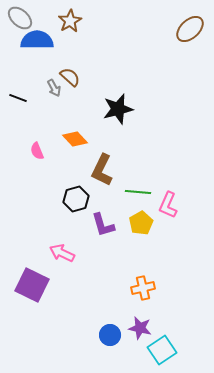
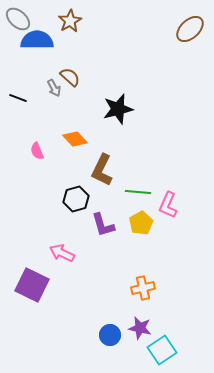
gray ellipse: moved 2 px left, 1 px down
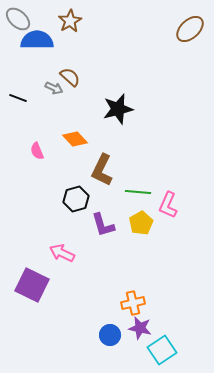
gray arrow: rotated 36 degrees counterclockwise
orange cross: moved 10 px left, 15 px down
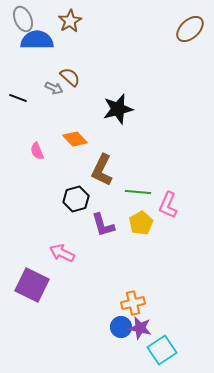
gray ellipse: moved 5 px right; rotated 25 degrees clockwise
blue circle: moved 11 px right, 8 px up
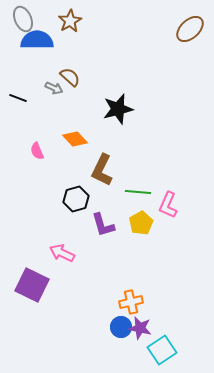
orange cross: moved 2 px left, 1 px up
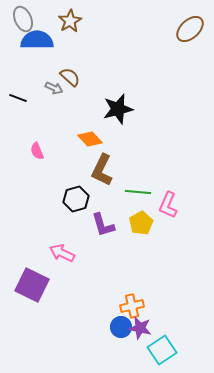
orange diamond: moved 15 px right
orange cross: moved 1 px right, 4 px down
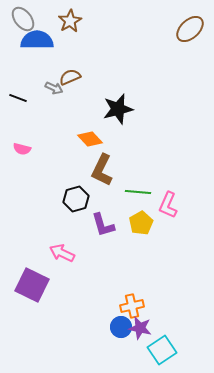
gray ellipse: rotated 15 degrees counterclockwise
brown semicircle: rotated 65 degrees counterclockwise
pink semicircle: moved 15 px left, 2 px up; rotated 54 degrees counterclockwise
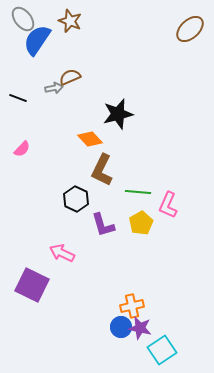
brown star: rotated 20 degrees counterclockwise
blue semicircle: rotated 56 degrees counterclockwise
gray arrow: rotated 36 degrees counterclockwise
black star: moved 5 px down
pink semicircle: rotated 60 degrees counterclockwise
black hexagon: rotated 20 degrees counterclockwise
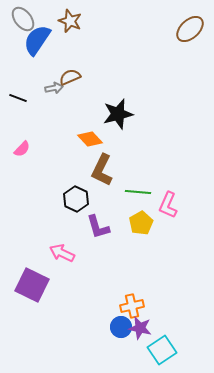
purple L-shape: moved 5 px left, 2 px down
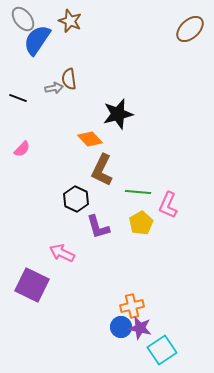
brown semicircle: moved 1 px left, 2 px down; rotated 75 degrees counterclockwise
